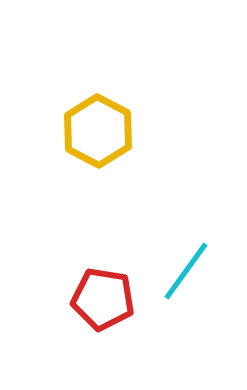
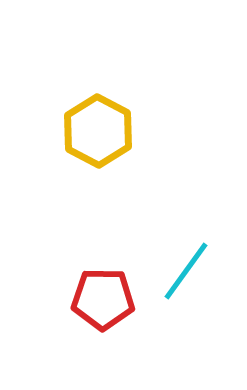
red pentagon: rotated 8 degrees counterclockwise
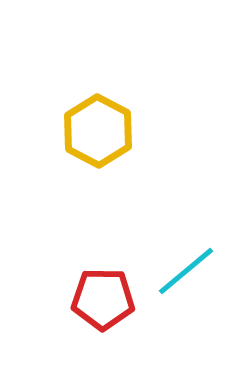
cyan line: rotated 14 degrees clockwise
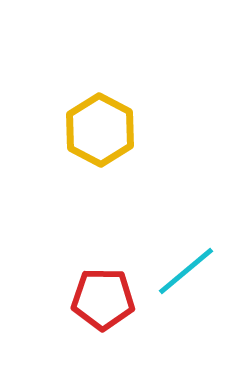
yellow hexagon: moved 2 px right, 1 px up
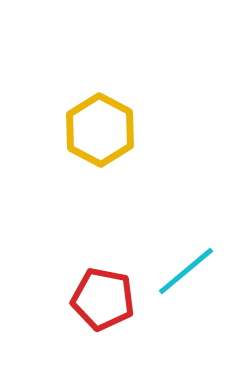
red pentagon: rotated 10 degrees clockwise
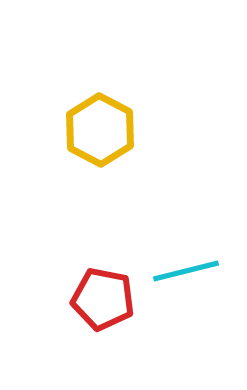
cyan line: rotated 26 degrees clockwise
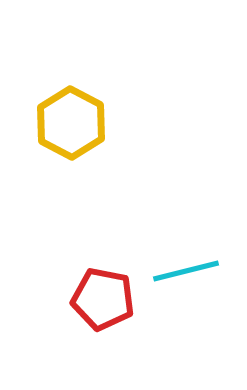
yellow hexagon: moved 29 px left, 7 px up
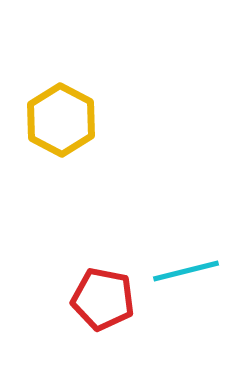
yellow hexagon: moved 10 px left, 3 px up
